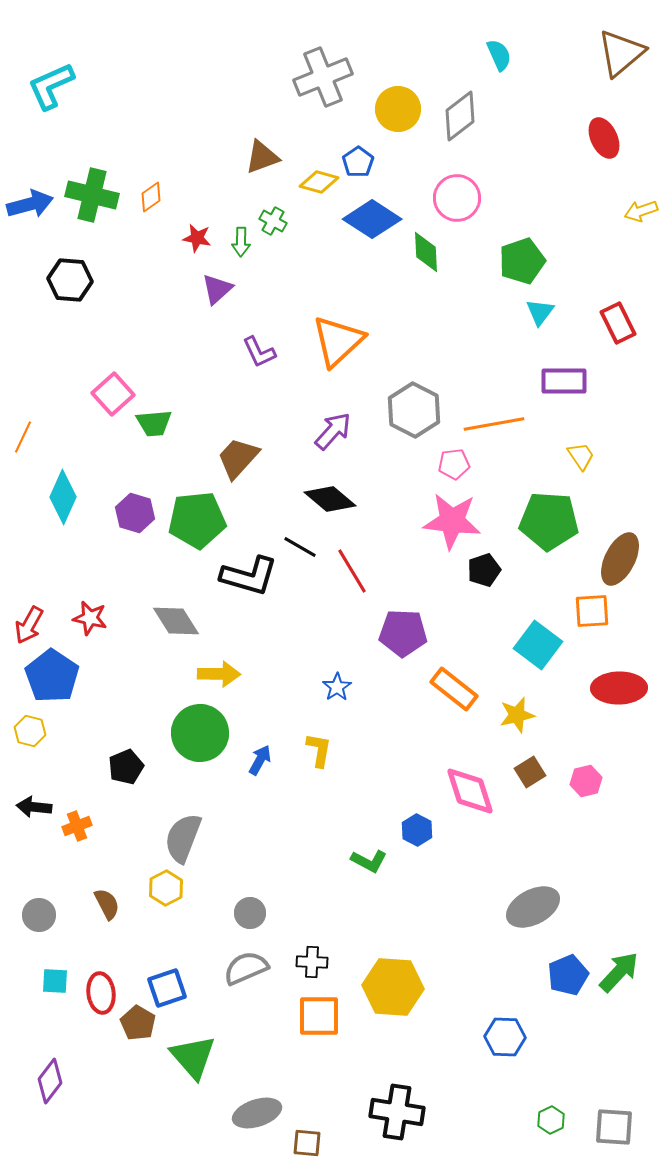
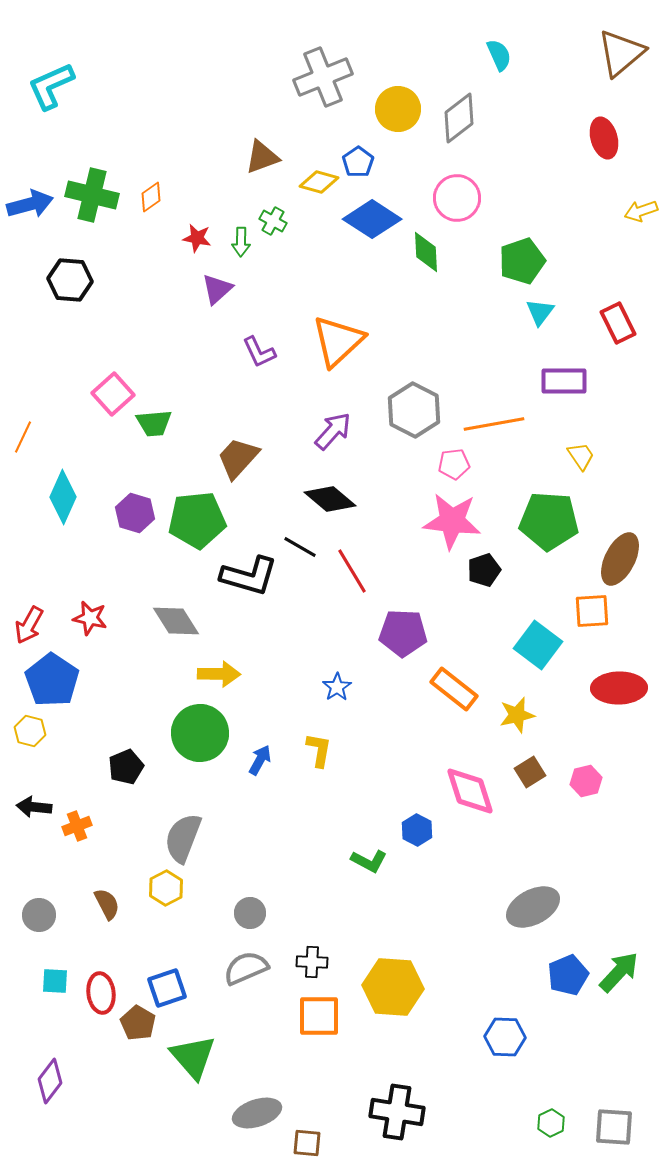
gray diamond at (460, 116): moved 1 px left, 2 px down
red ellipse at (604, 138): rotated 9 degrees clockwise
blue pentagon at (52, 676): moved 4 px down
green hexagon at (551, 1120): moved 3 px down
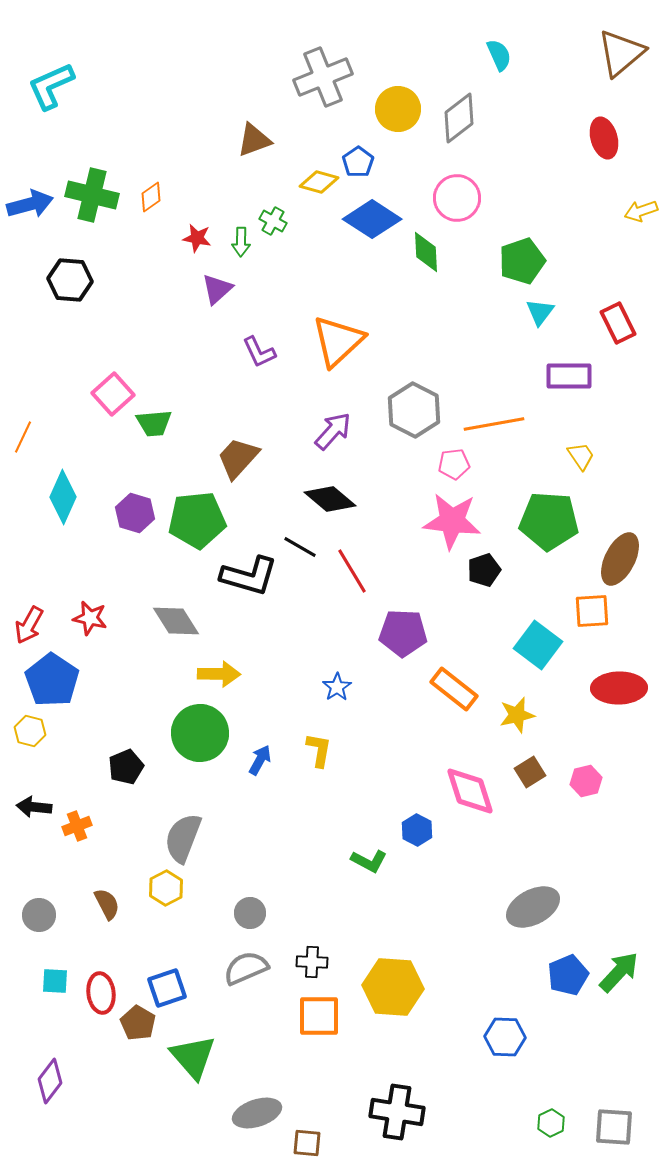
brown triangle at (262, 157): moved 8 px left, 17 px up
purple rectangle at (564, 381): moved 5 px right, 5 px up
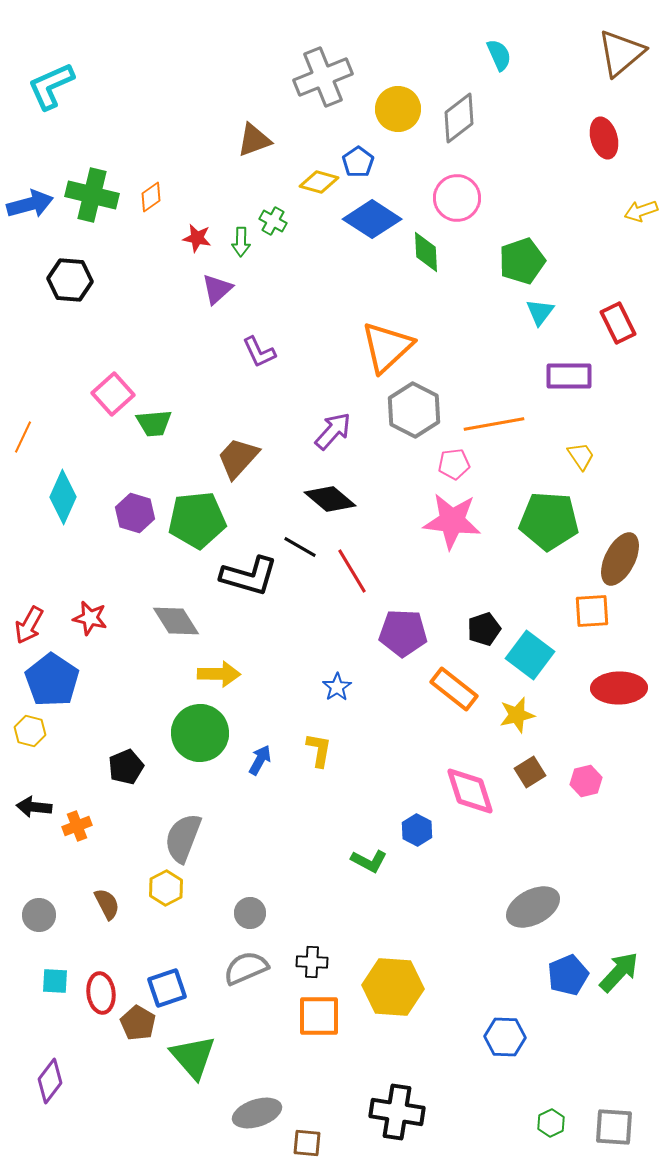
orange triangle at (338, 341): moved 49 px right, 6 px down
black pentagon at (484, 570): moved 59 px down
cyan square at (538, 645): moved 8 px left, 10 px down
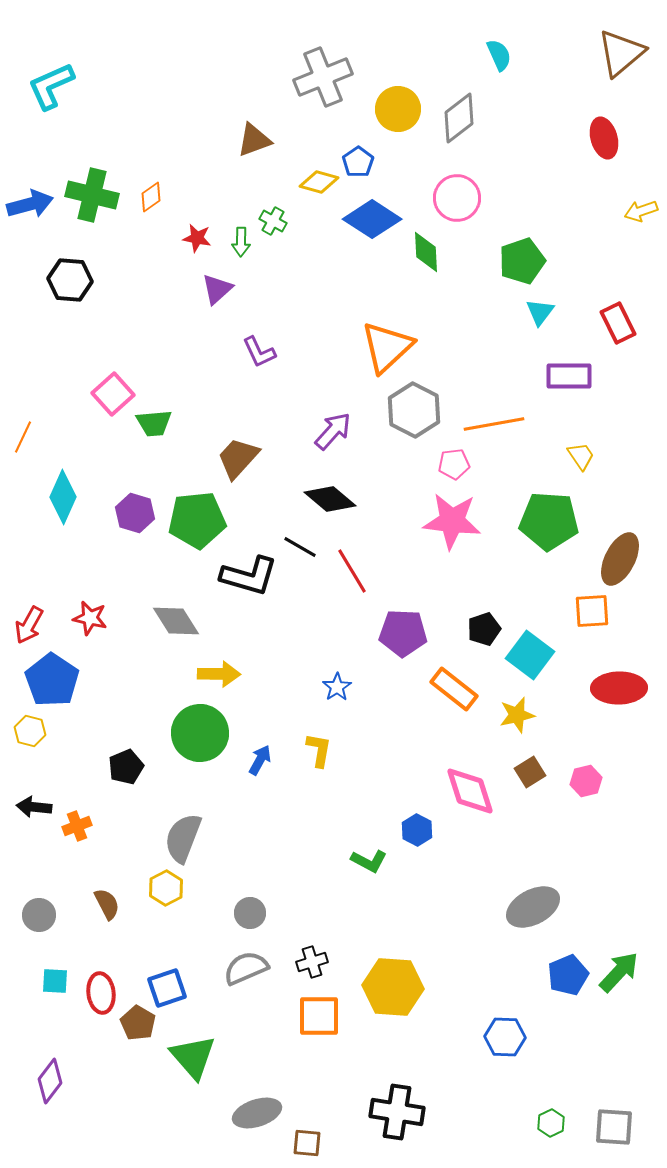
black cross at (312, 962): rotated 20 degrees counterclockwise
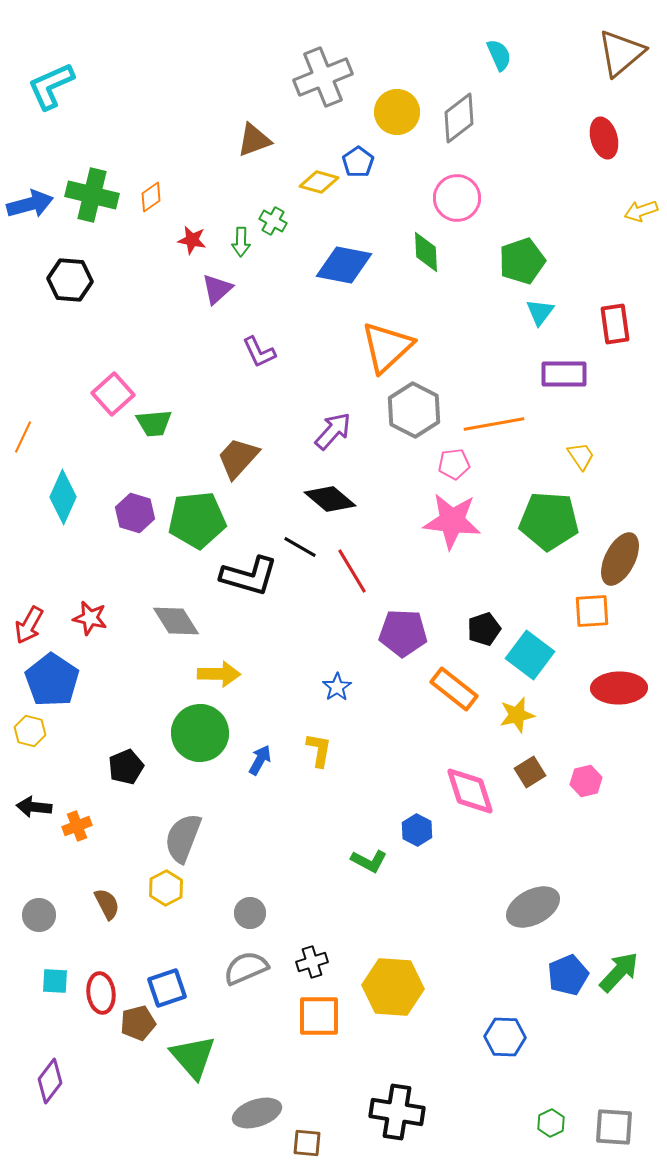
yellow circle at (398, 109): moved 1 px left, 3 px down
blue diamond at (372, 219): moved 28 px left, 46 px down; rotated 22 degrees counterclockwise
red star at (197, 238): moved 5 px left, 2 px down
red rectangle at (618, 323): moved 3 px left, 1 px down; rotated 18 degrees clockwise
purple rectangle at (569, 376): moved 5 px left, 2 px up
brown pentagon at (138, 1023): rotated 28 degrees clockwise
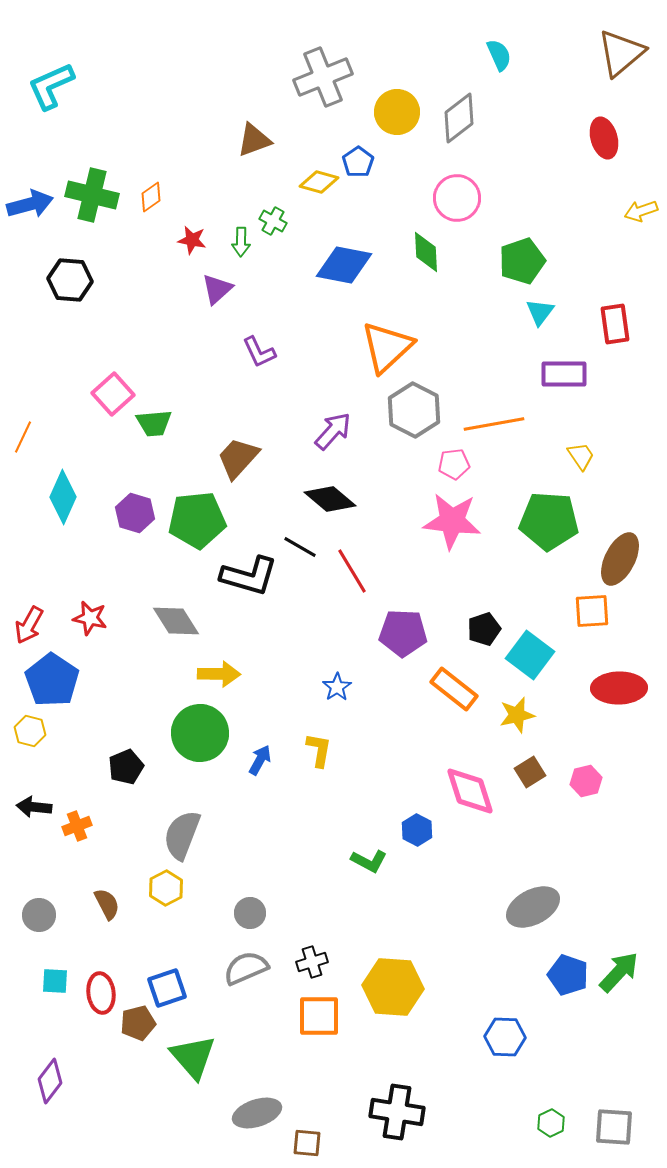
gray semicircle at (183, 838): moved 1 px left, 3 px up
blue pentagon at (568, 975): rotated 30 degrees counterclockwise
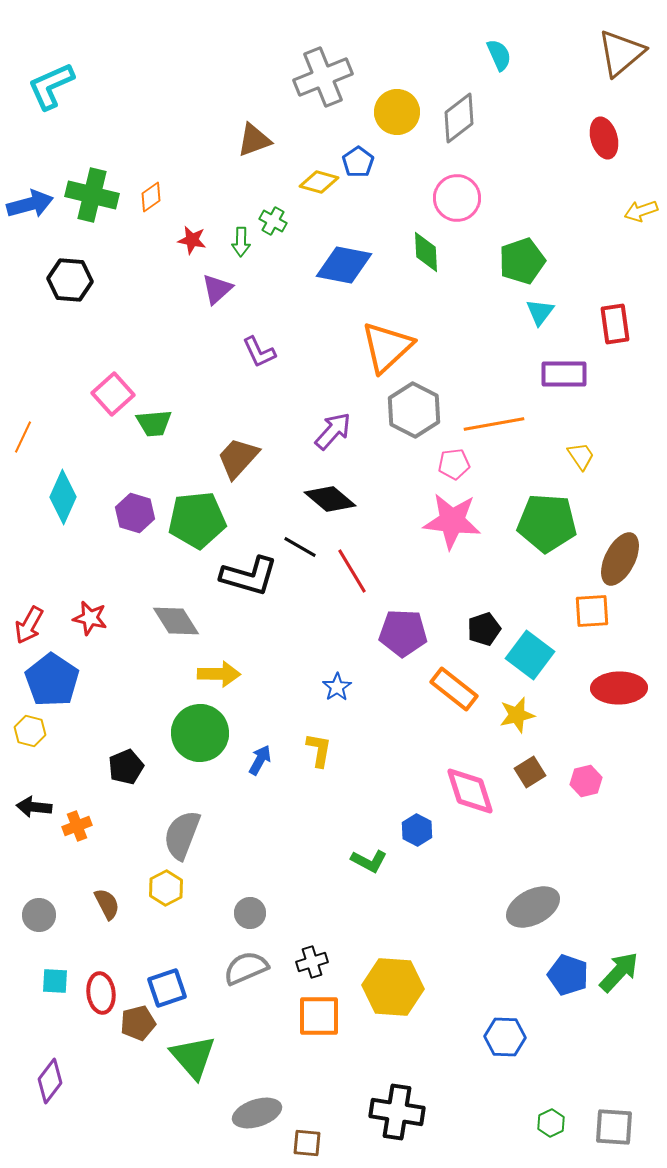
green pentagon at (549, 521): moved 2 px left, 2 px down
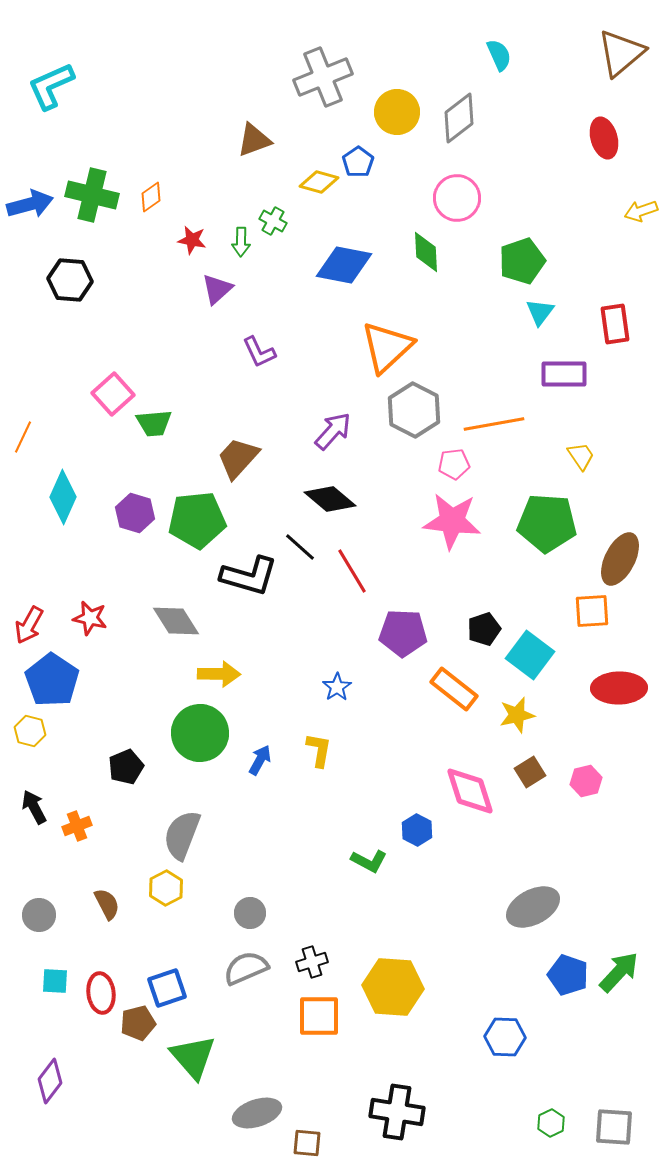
black line at (300, 547): rotated 12 degrees clockwise
black arrow at (34, 807): rotated 56 degrees clockwise
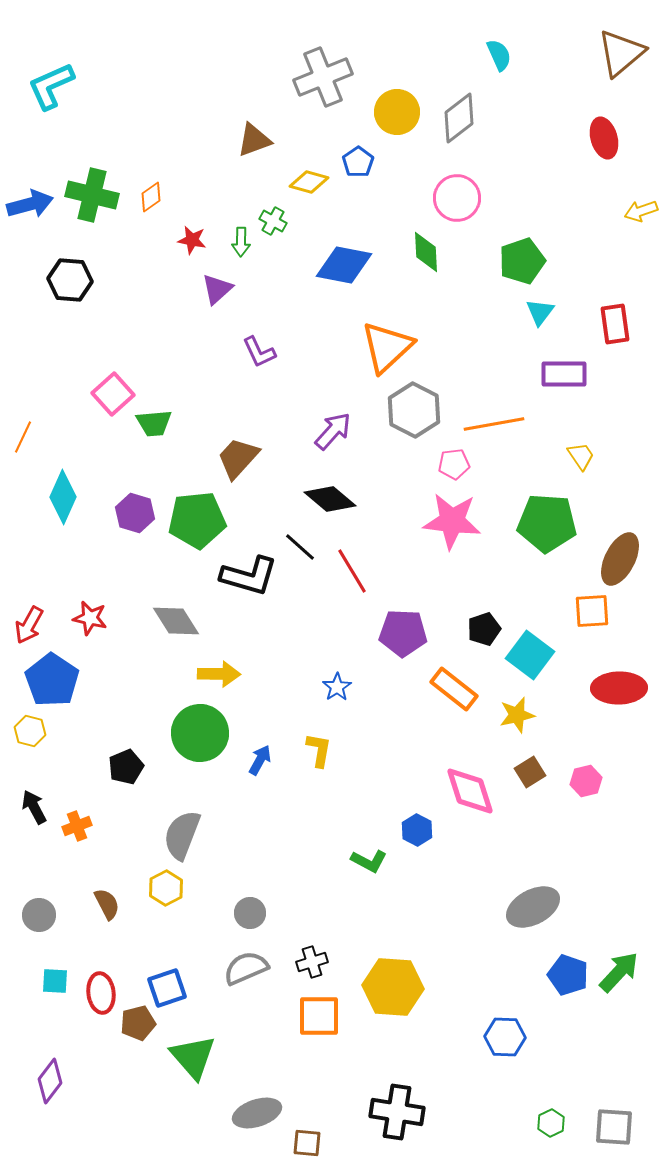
yellow diamond at (319, 182): moved 10 px left
